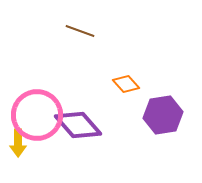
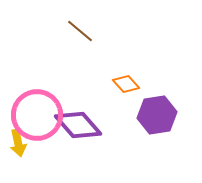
brown line: rotated 20 degrees clockwise
purple hexagon: moved 6 px left
yellow arrow: rotated 12 degrees counterclockwise
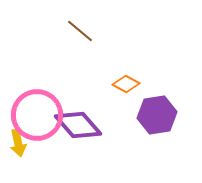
orange diamond: rotated 20 degrees counterclockwise
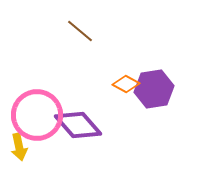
purple hexagon: moved 3 px left, 26 px up
yellow arrow: moved 1 px right, 4 px down
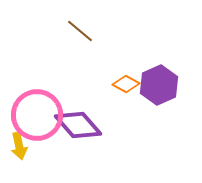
purple hexagon: moved 5 px right, 4 px up; rotated 15 degrees counterclockwise
yellow arrow: moved 1 px up
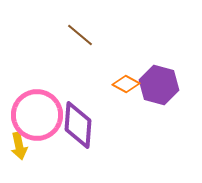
brown line: moved 4 px down
purple hexagon: rotated 21 degrees counterclockwise
purple diamond: rotated 45 degrees clockwise
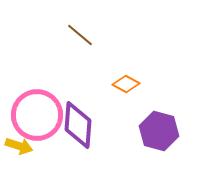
purple hexagon: moved 46 px down
yellow arrow: rotated 60 degrees counterclockwise
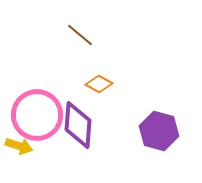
orange diamond: moved 27 px left
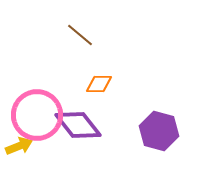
orange diamond: rotated 28 degrees counterclockwise
purple diamond: rotated 42 degrees counterclockwise
yellow arrow: rotated 40 degrees counterclockwise
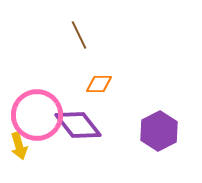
brown line: moved 1 px left; rotated 24 degrees clockwise
purple hexagon: rotated 18 degrees clockwise
yellow arrow: rotated 96 degrees clockwise
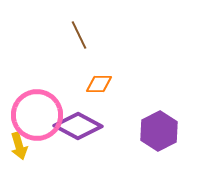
purple diamond: moved 1 px down; rotated 24 degrees counterclockwise
